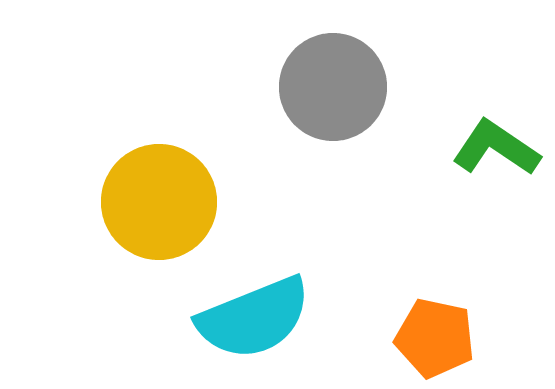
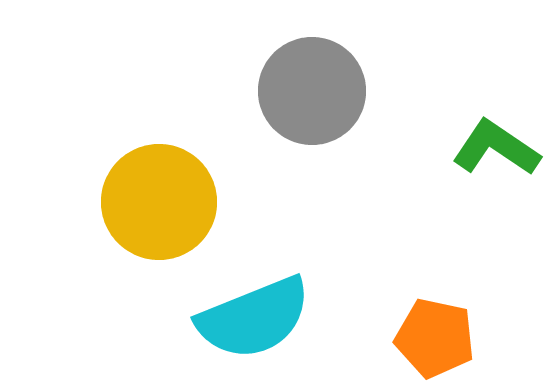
gray circle: moved 21 px left, 4 px down
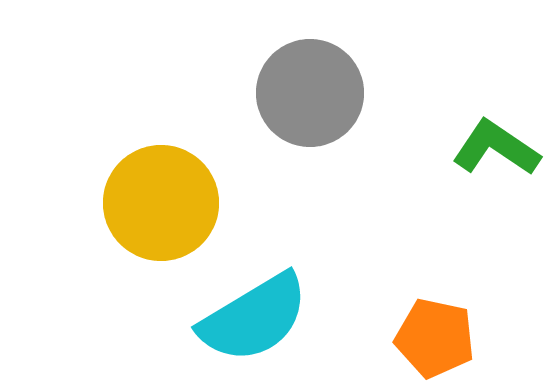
gray circle: moved 2 px left, 2 px down
yellow circle: moved 2 px right, 1 px down
cyan semicircle: rotated 9 degrees counterclockwise
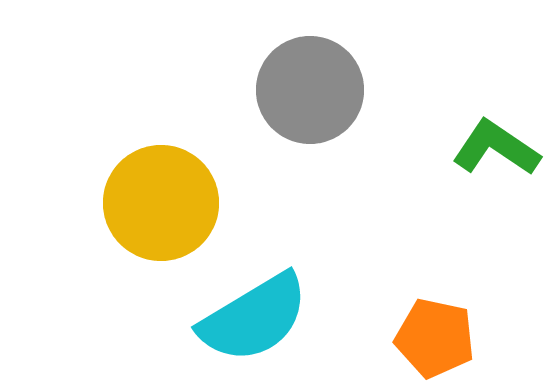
gray circle: moved 3 px up
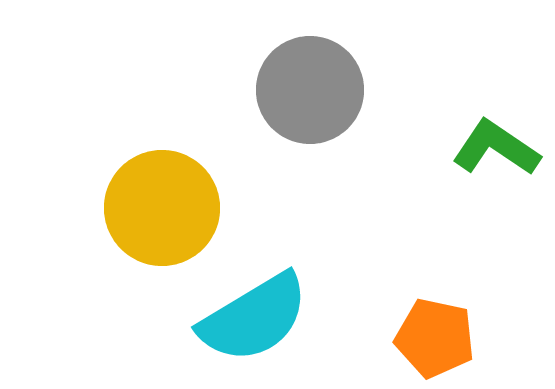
yellow circle: moved 1 px right, 5 px down
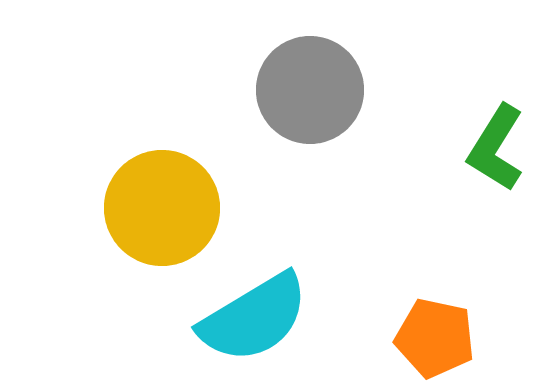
green L-shape: rotated 92 degrees counterclockwise
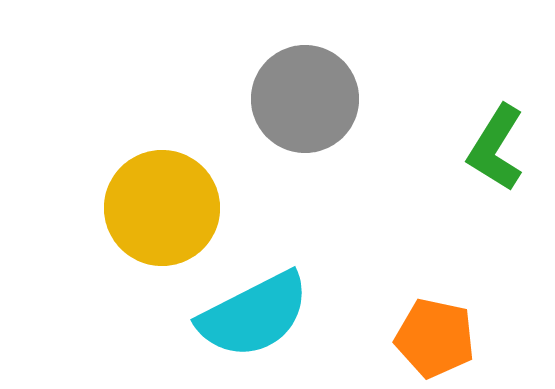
gray circle: moved 5 px left, 9 px down
cyan semicircle: moved 3 px up; rotated 4 degrees clockwise
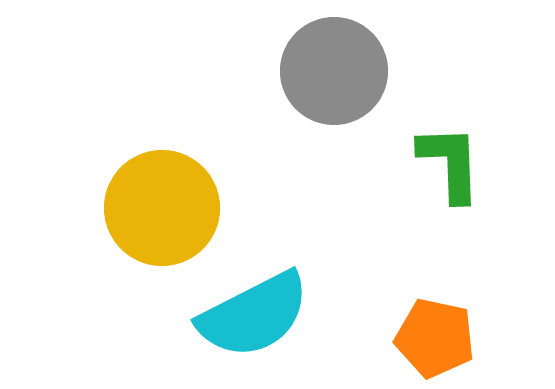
gray circle: moved 29 px right, 28 px up
green L-shape: moved 46 px left, 15 px down; rotated 146 degrees clockwise
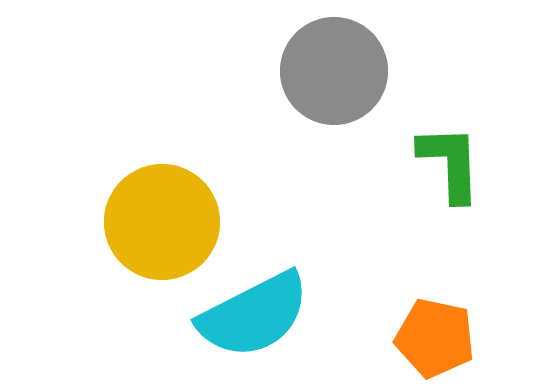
yellow circle: moved 14 px down
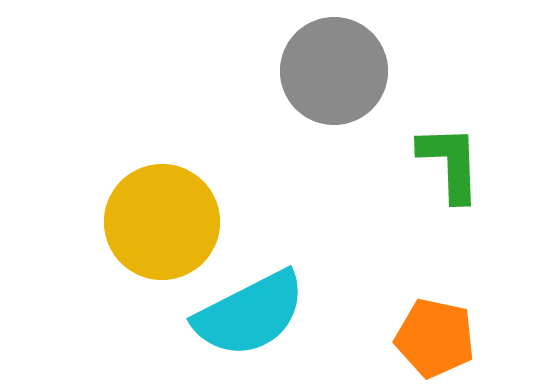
cyan semicircle: moved 4 px left, 1 px up
